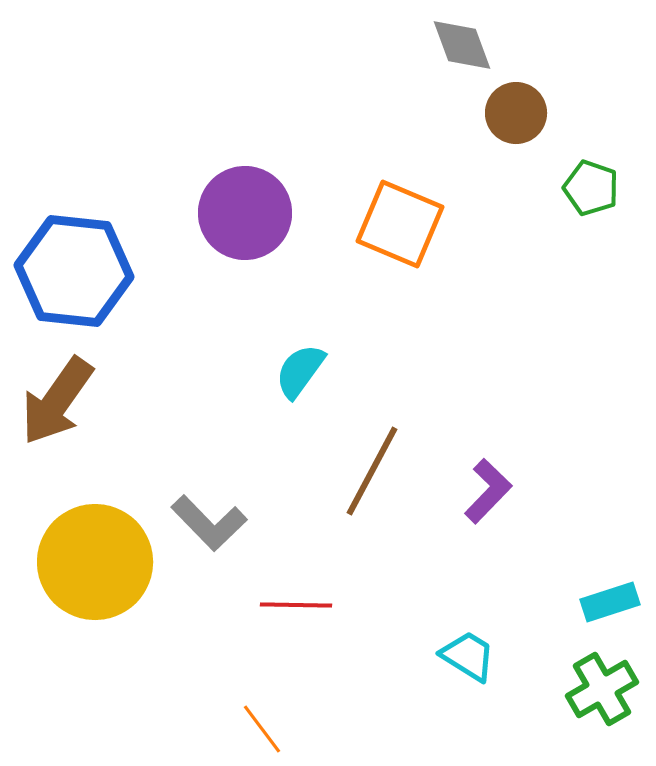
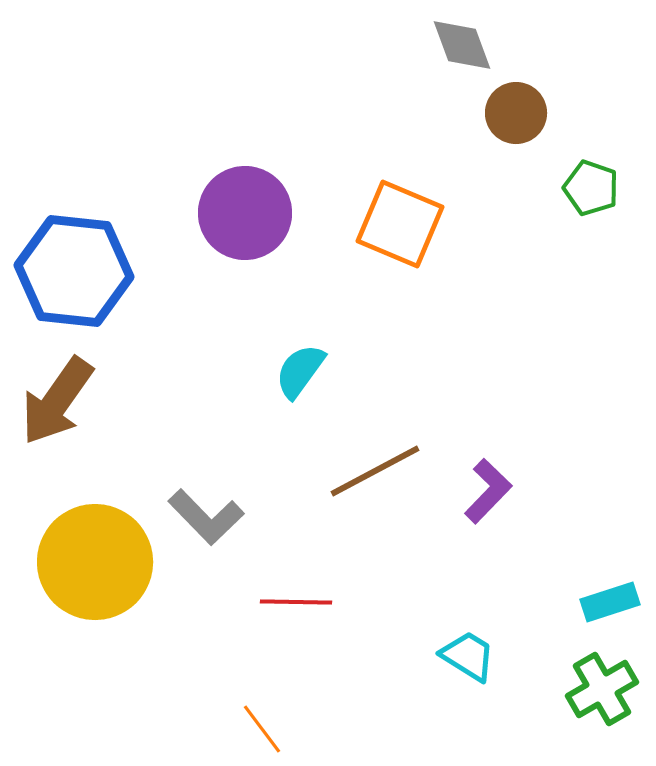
brown line: moved 3 px right; rotated 34 degrees clockwise
gray L-shape: moved 3 px left, 6 px up
red line: moved 3 px up
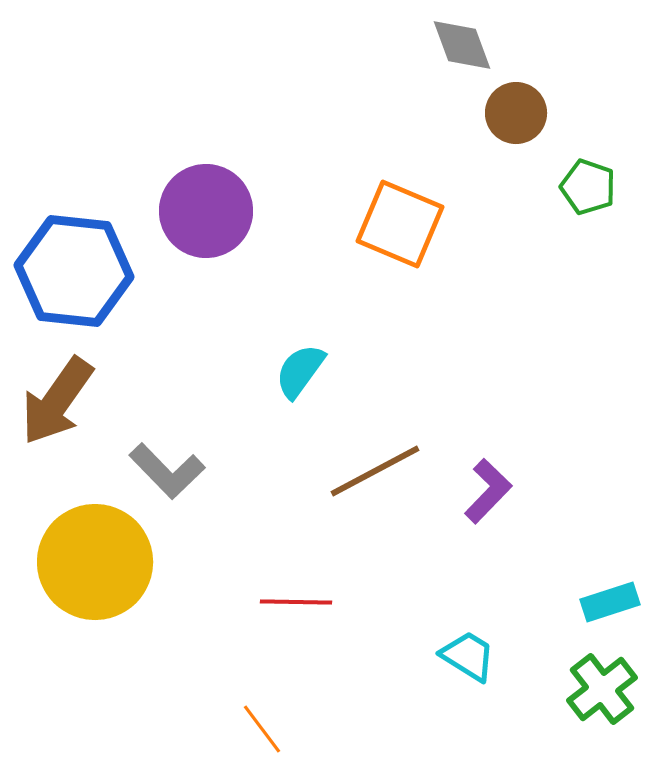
green pentagon: moved 3 px left, 1 px up
purple circle: moved 39 px left, 2 px up
gray L-shape: moved 39 px left, 46 px up
green cross: rotated 8 degrees counterclockwise
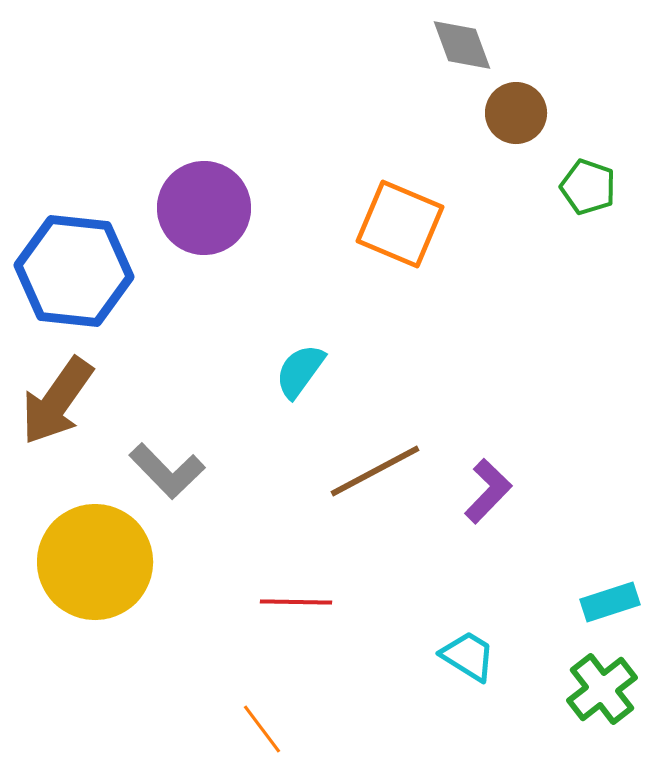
purple circle: moved 2 px left, 3 px up
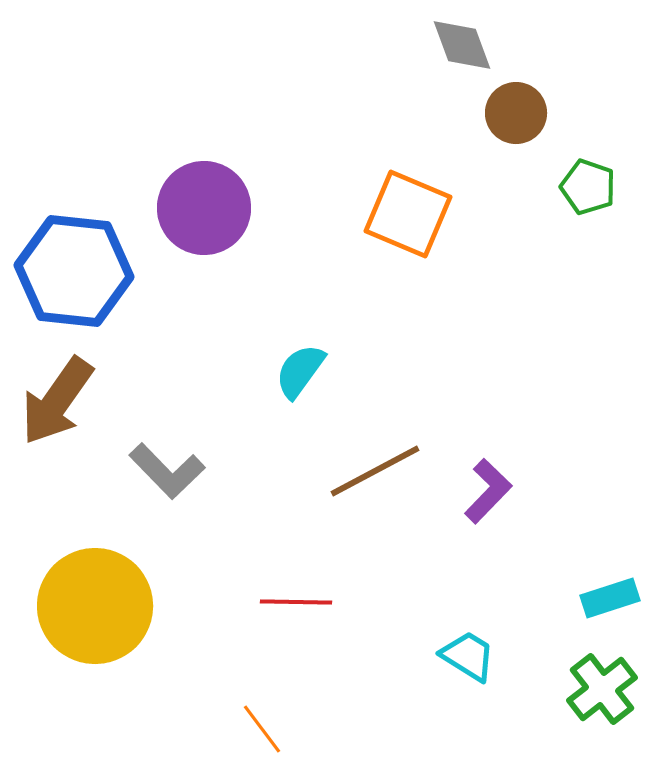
orange square: moved 8 px right, 10 px up
yellow circle: moved 44 px down
cyan rectangle: moved 4 px up
